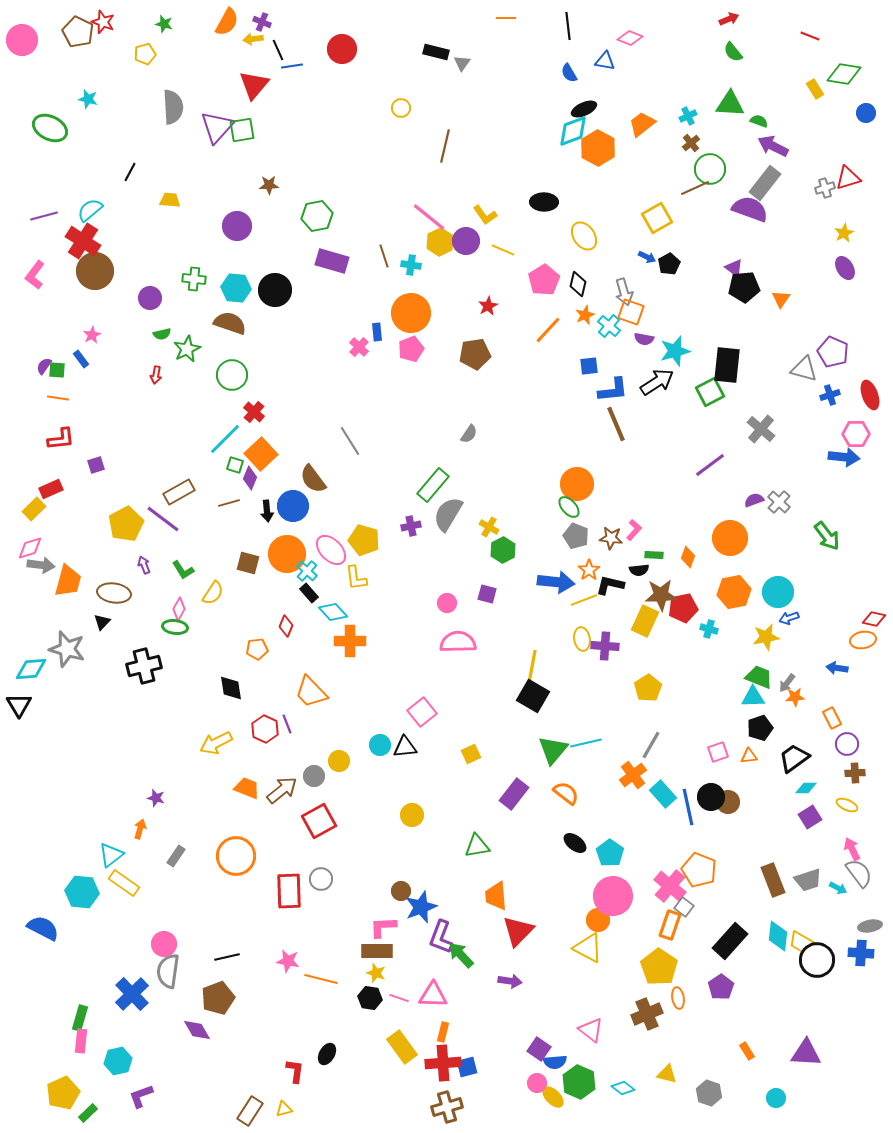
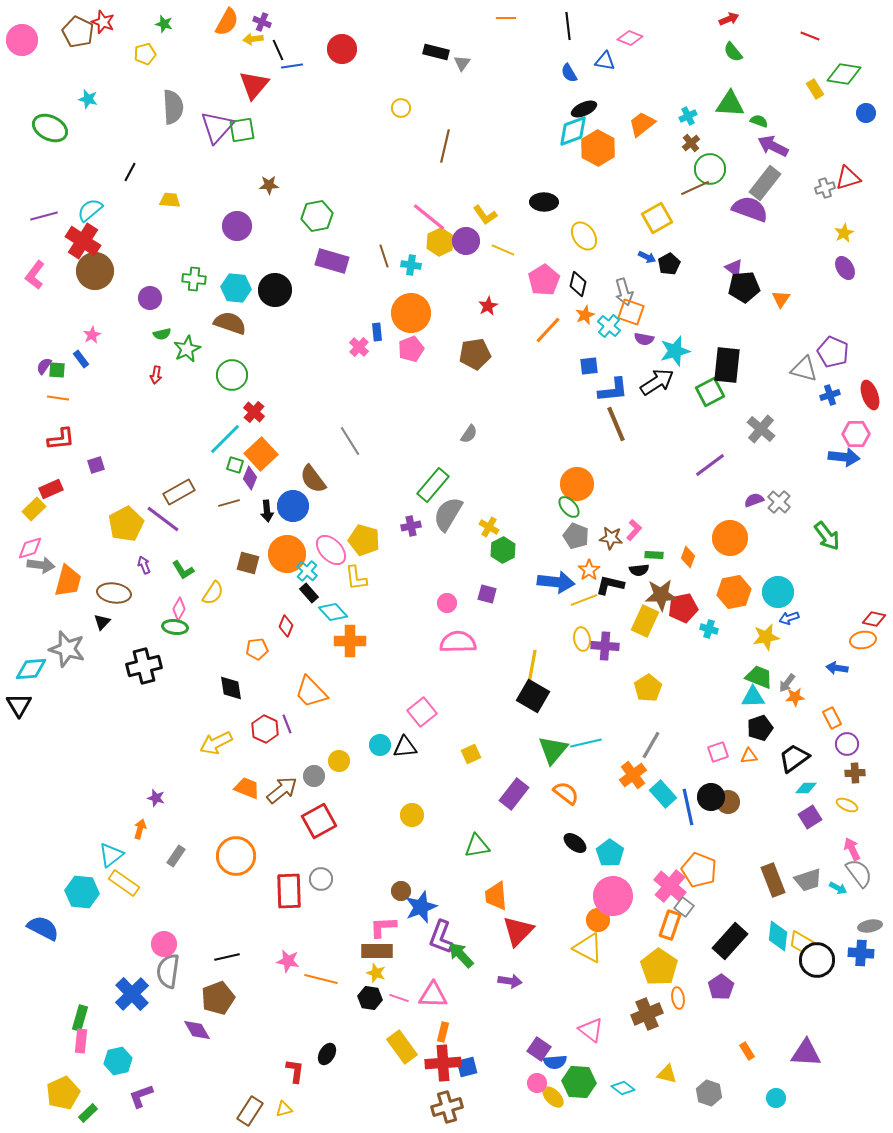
green hexagon at (579, 1082): rotated 20 degrees counterclockwise
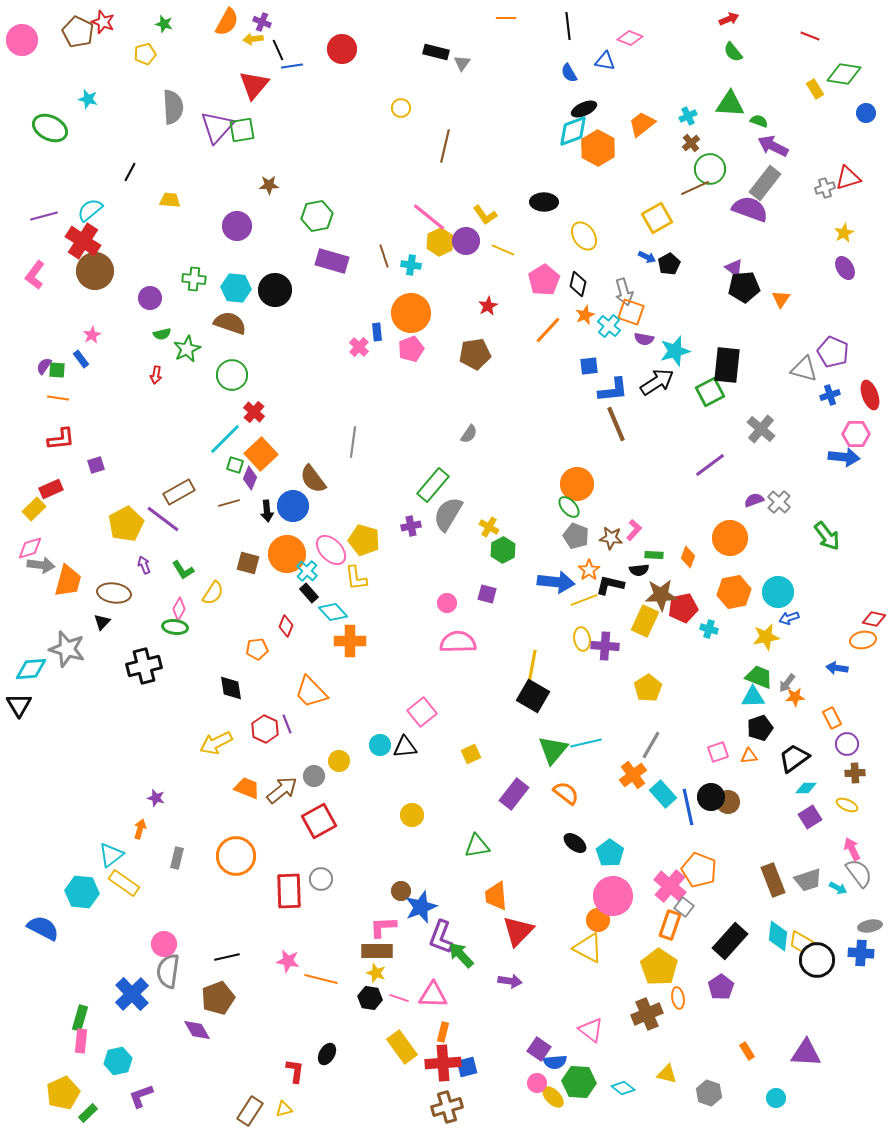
gray line at (350, 441): moved 3 px right, 1 px down; rotated 40 degrees clockwise
gray rectangle at (176, 856): moved 1 px right, 2 px down; rotated 20 degrees counterclockwise
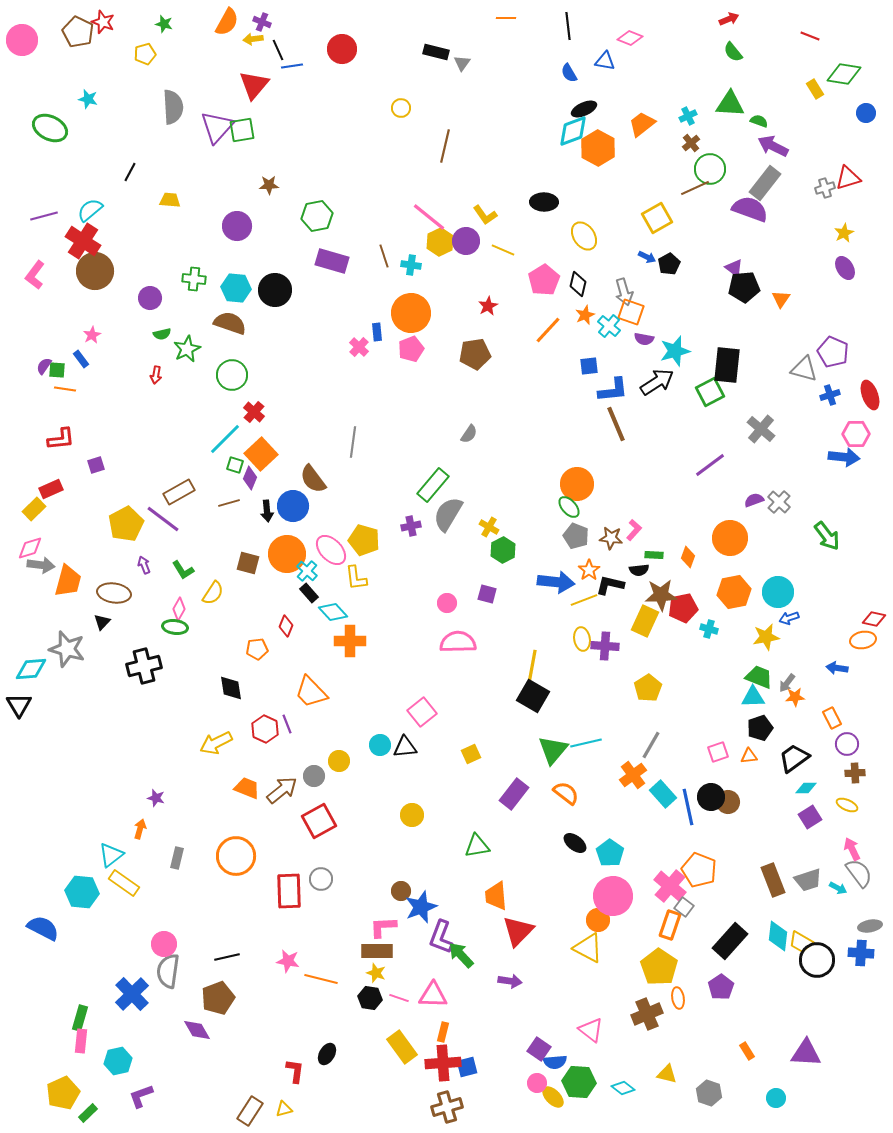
orange line at (58, 398): moved 7 px right, 9 px up
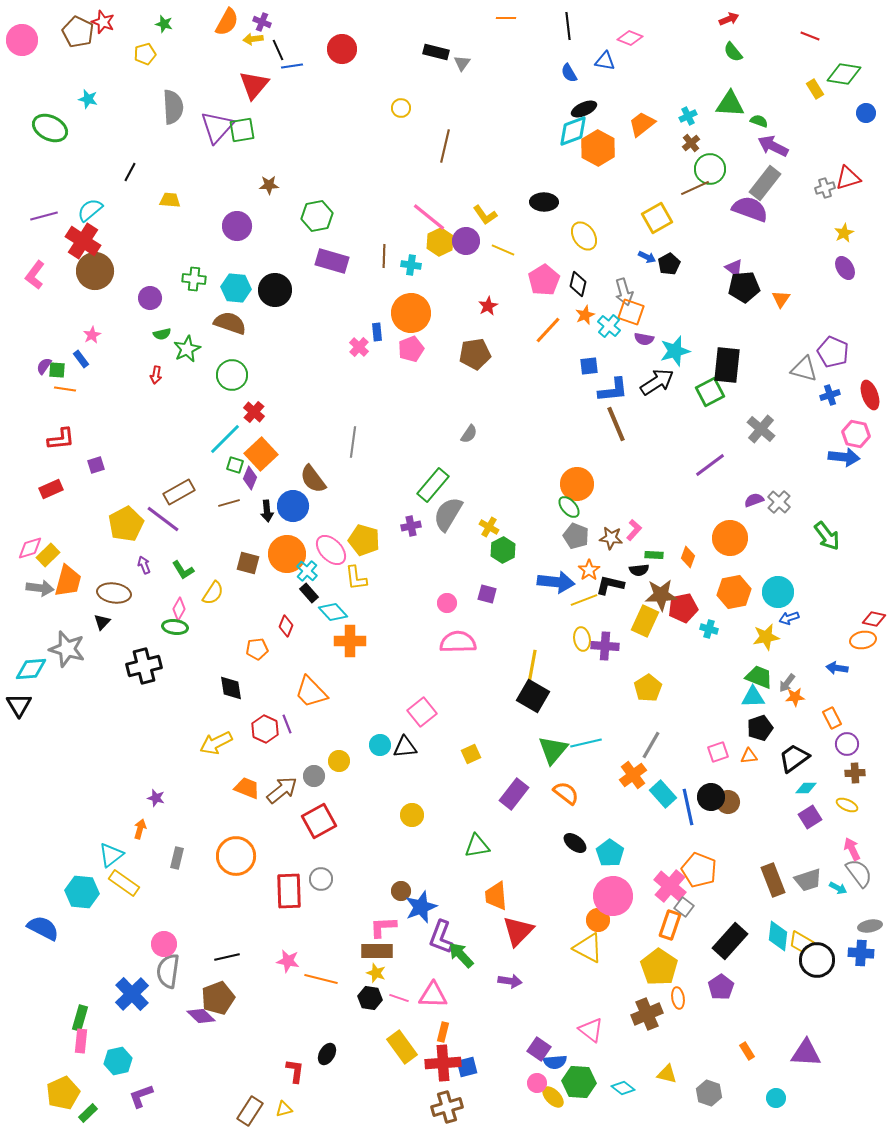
brown line at (384, 256): rotated 20 degrees clockwise
pink hexagon at (856, 434): rotated 12 degrees clockwise
yellow rectangle at (34, 509): moved 14 px right, 46 px down
gray arrow at (41, 565): moved 1 px left, 23 px down
purple diamond at (197, 1030): moved 4 px right, 14 px up; rotated 16 degrees counterclockwise
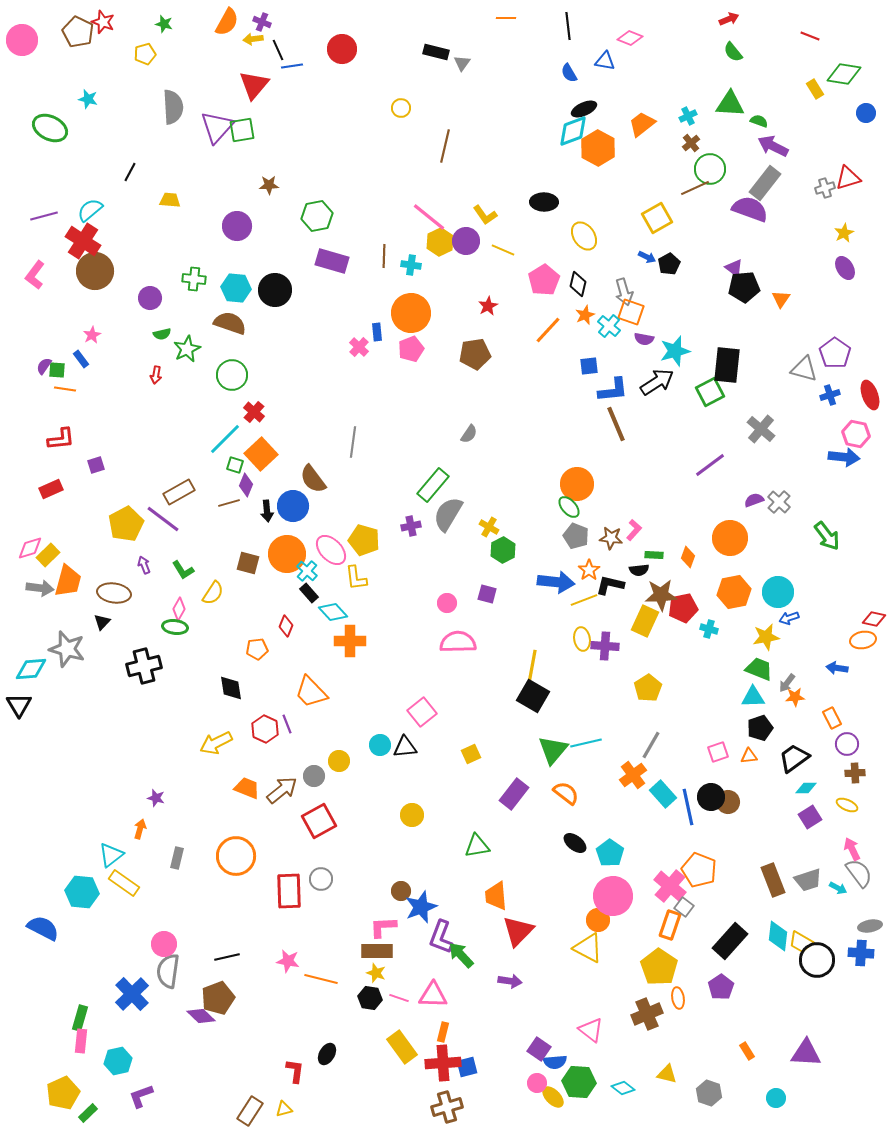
purple pentagon at (833, 352): moved 2 px right, 1 px down; rotated 12 degrees clockwise
purple diamond at (250, 478): moved 4 px left, 7 px down
green trapezoid at (759, 677): moved 8 px up
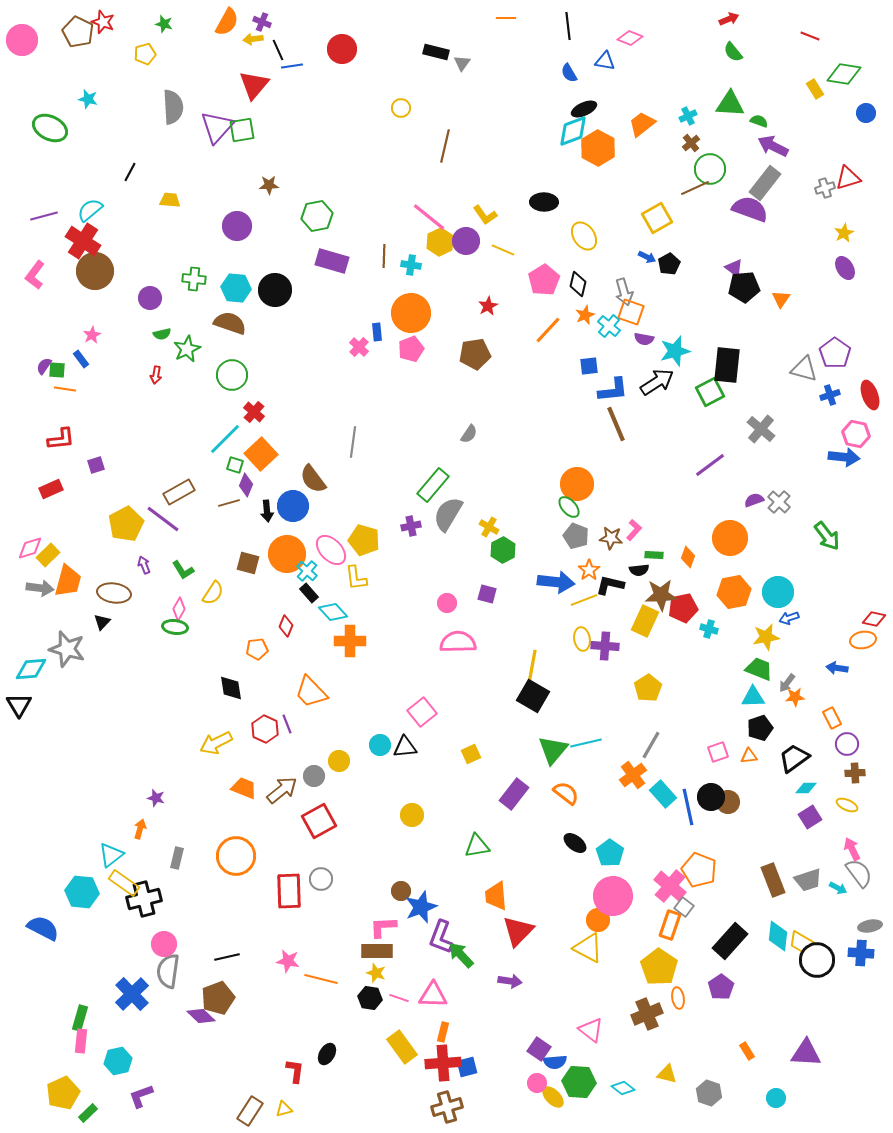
black cross at (144, 666): moved 233 px down
orange trapezoid at (247, 788): moved 3 px left
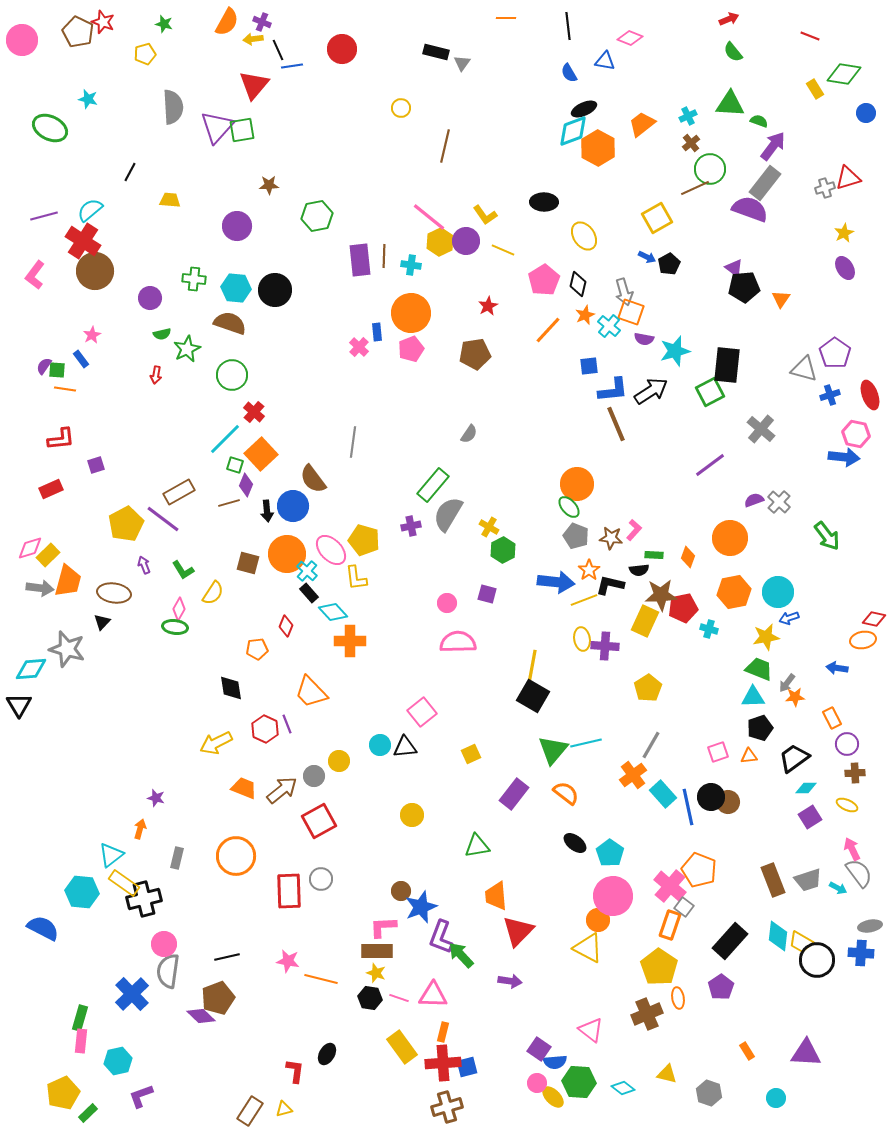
purple arrow at (773, 146): rotated 100 degrees clockwise
purple rectangle at (332, 261): moved 28 px right, 1 px up; rotated 68 degrees clockwise
black arrow at (657, 382): moved 6 px left, 9 px down
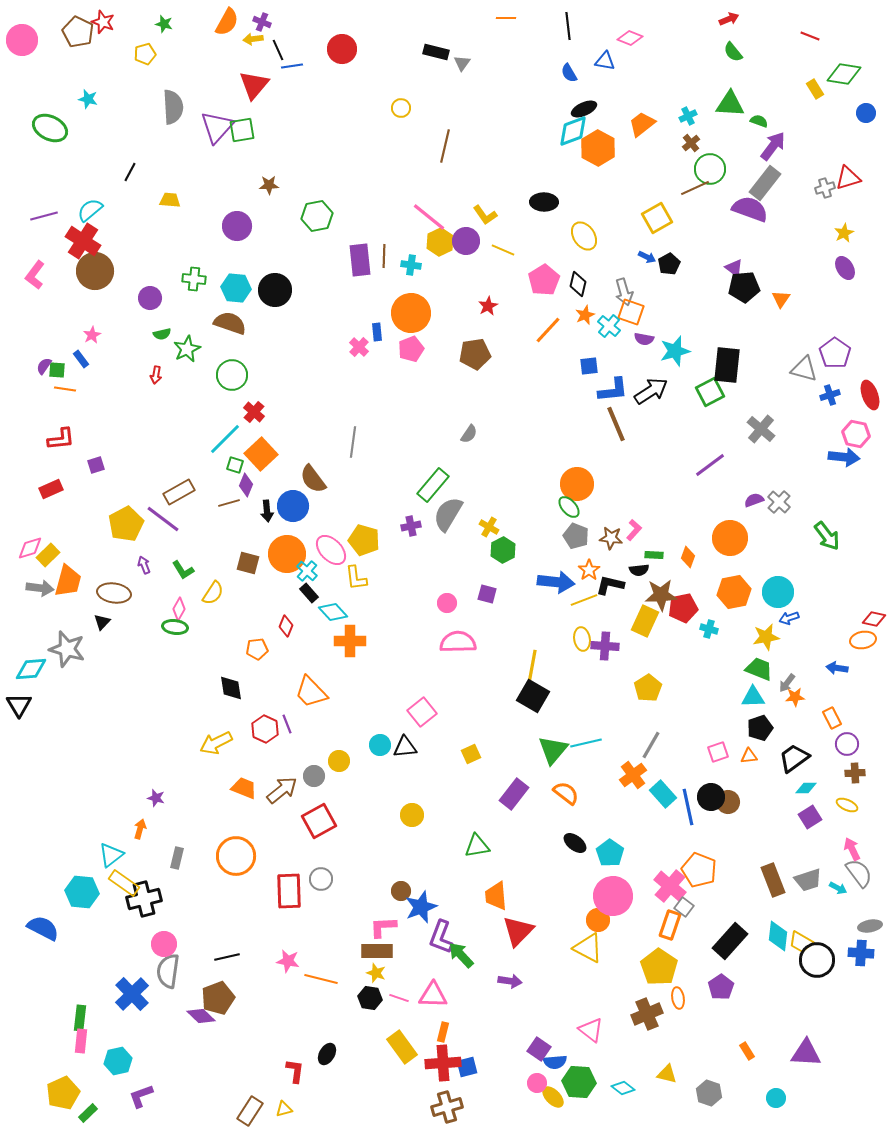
green rectangle at (80, 1018): rotated 10 degrees counterclockwise
